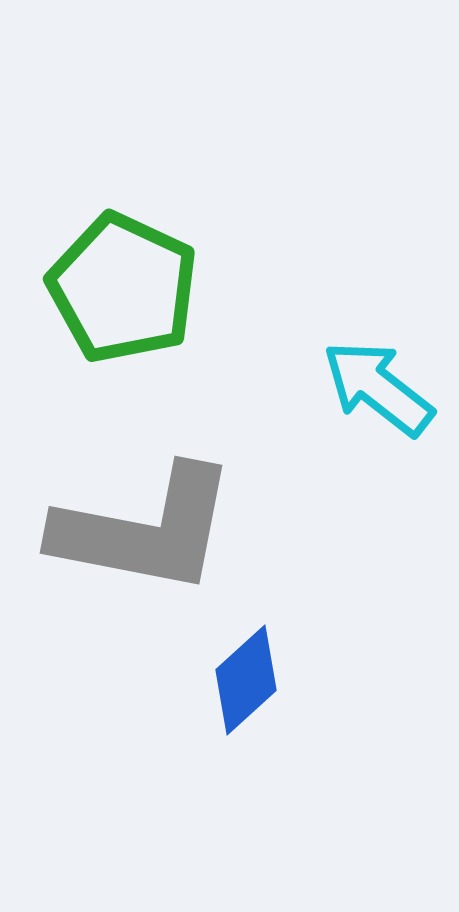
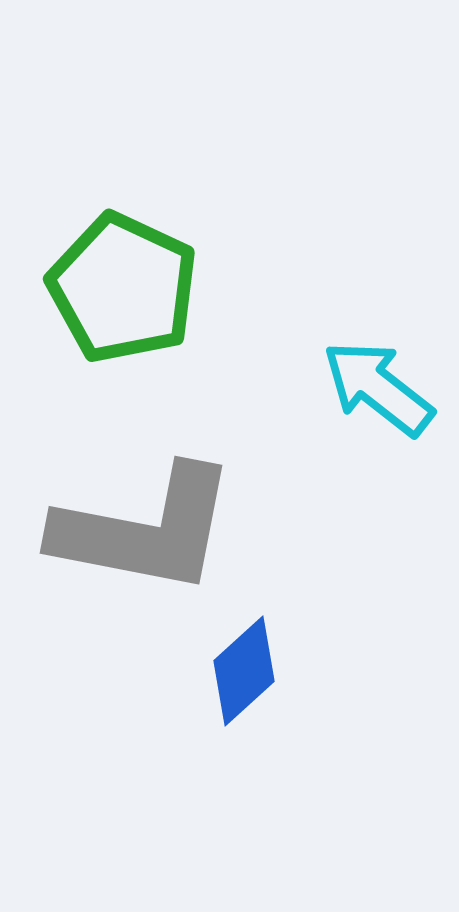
blue diamond: moved 2 px left, 9 px up
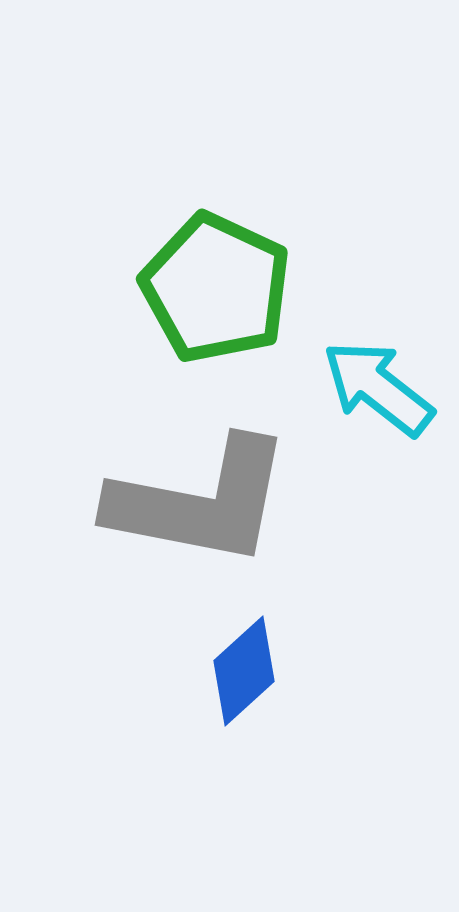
green pentagon: moved 93 px right
gray L-shape: moved 55 px right, 28 px up
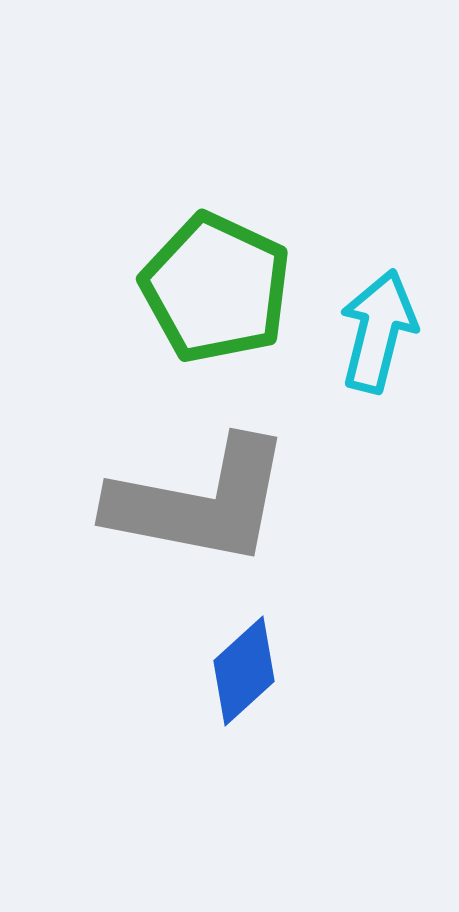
cyan arrow: moved 57 px up; rotated 66 degrees clockwise
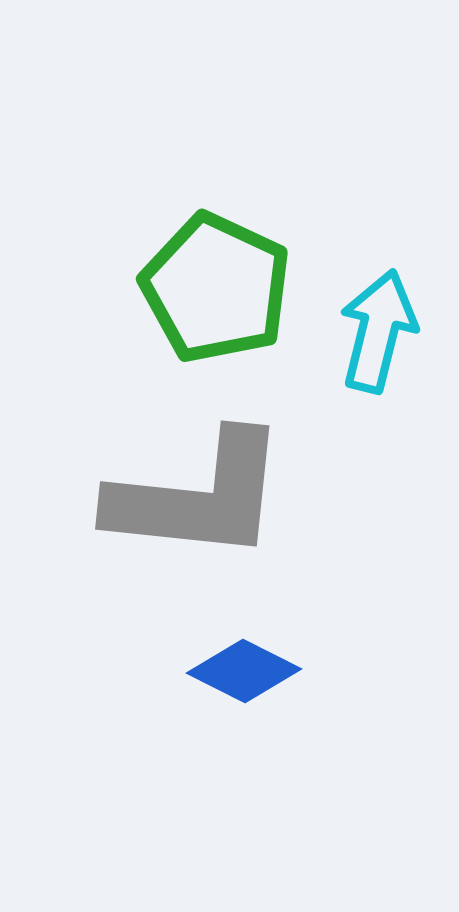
gray L-shape: moved 2 px left, 5 px up; rotated 5 degrees counterclockwise
blue diamond: rotated 69 degrees clockwise
